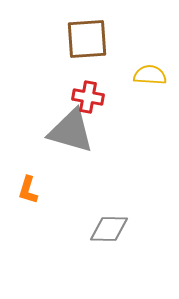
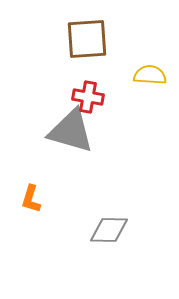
orange L-shape: moved 3 px right, 9 px down
gray diamond: moved 1 px down
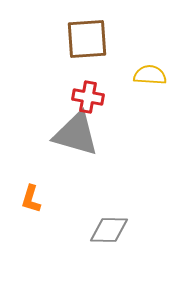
gray triangle: moved 5 px right, 3 px down
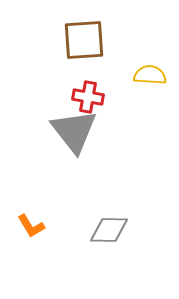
brown square: moved 3 px left, 1 px down
gray triangle: moved 2 px left, 3 px up; rotated 36 degrees clockwise
orange L-shape: moved 27 px down; rotated 48 degrees counterclockwise
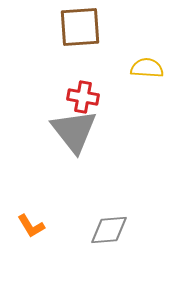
brown square: moved 4 px left, 13 px up
yellow semicircle: moved 3 px left, 7 px up
red cross: moved 5 px left
gray diamond: rotated 6 degrees counterclockwise
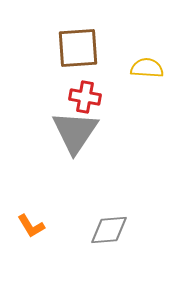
brown square: moved 2 px left, 21 px down
red cross: moved 2 px right
gray triangle: moved 1 px right, 1 px down; rotated 12 degrees clockwise
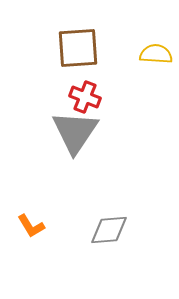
yellow semicircle: moved 9 px right, 14 px up
red cross: rotated 12 degrees clockwise
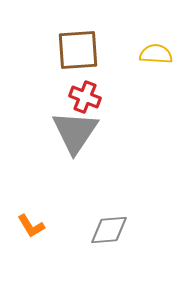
brown square: moved 2 px down
